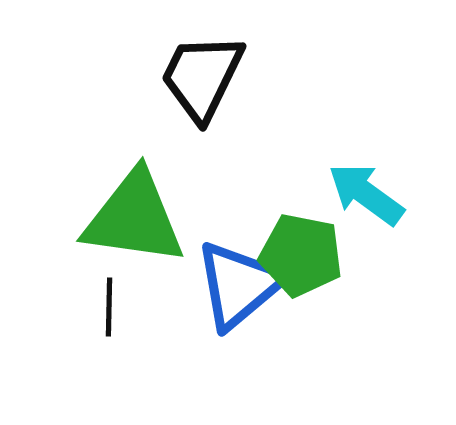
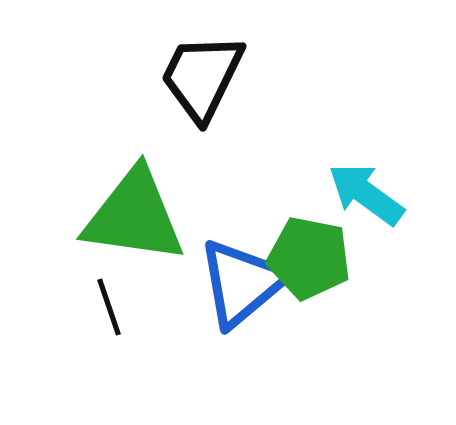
green triangle: moved 2 px up
green pentagon: moved 8 px right, 3 px down
blue triangle: moved 3 px right, 2 px up
black line: rotated 20 degrees counterclockwise
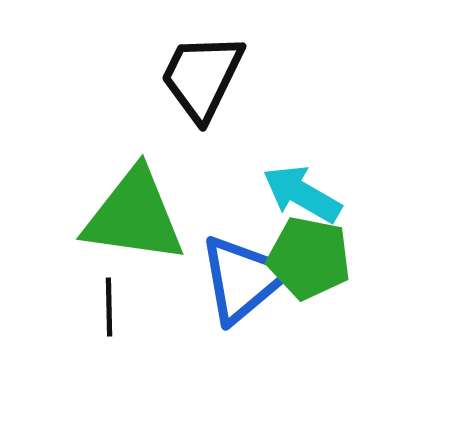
cyan arrow: moved 64 px left; rotated 6 degrees counterclockwise
blue triangle: moved 1 px right, 4 px up
black line: rotated 18 degrees clockwise
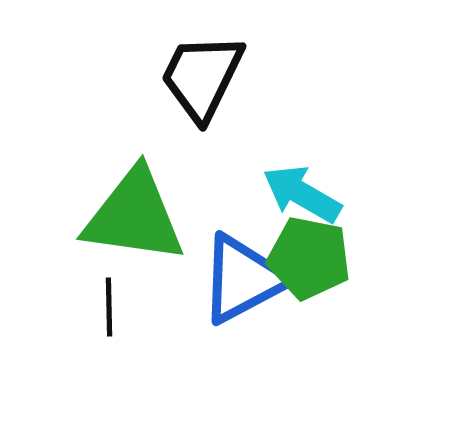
blue triangle: rotated 12 degrees clockwise
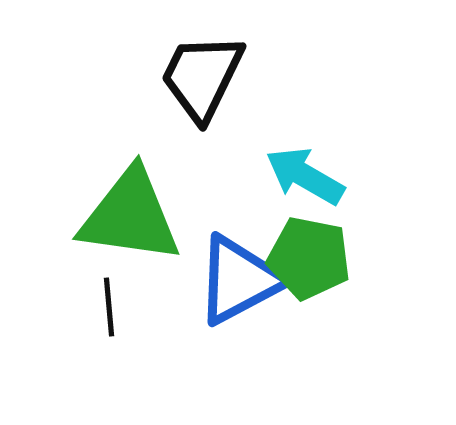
cyan arrow: moved 3 px right, 18 px up
green triangle: moved 4 px left
blue triangle: moved 4 px left, 1 px down
black line: rotated 4 degrees counterclockwise
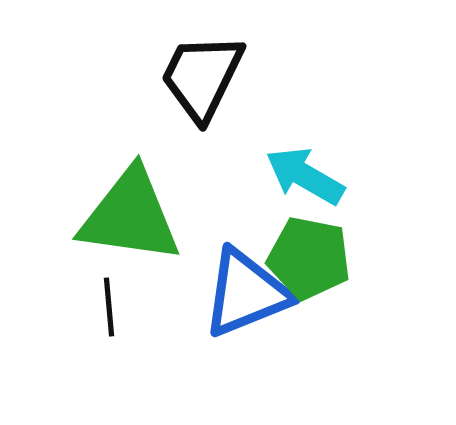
blue triangle: moved 7 px right, 13 px down; rotated 6 degrees clockwise
